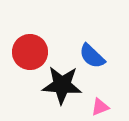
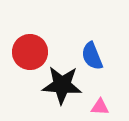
blue semicircle: rotated 24 degrees clockwise
pink triangle: rotated 24 degrees clockwise
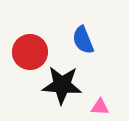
blue semicircle: moved 9 px left, 16 px up
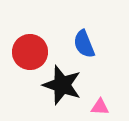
blue semicircle: moved 1 px right, 4 px down
black star: rotated 15 degrees clockwise
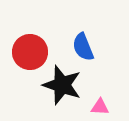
blue semicircle: moved 1 px left, 3 px down
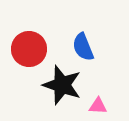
red circle: moved 1 px left, 3 px up
pink triangle: moved 2 px left, 1 px up
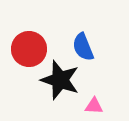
black star: moved 2 px left, 5 px up
pink triangle: moved 4 px left
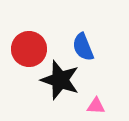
pink triangle: moved 2 px right
